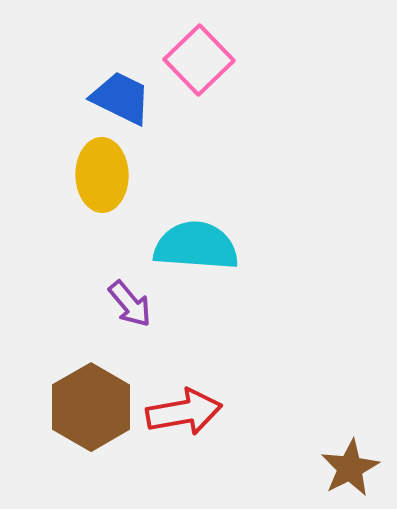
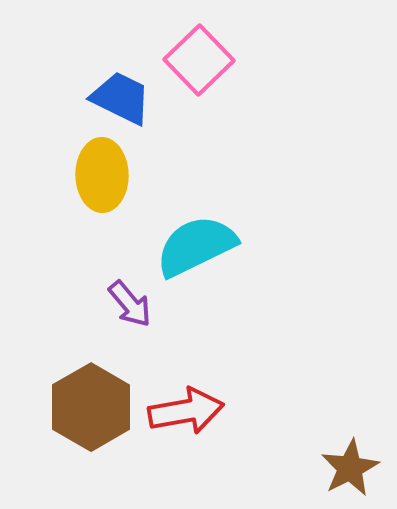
cyan semicircle: rotated 30 degrees counterclockwise
red arrow: moved 2 px right, 1 px up
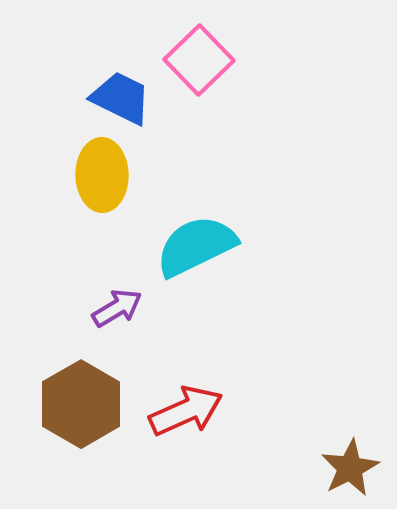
purple arrow: moved 13 px left, 4 px down; rotated 81 degrees counterclockwise
brown hexagon: moved 10 px left, 3 px up
red arrow: rotated 14 degrees counterclockwise
